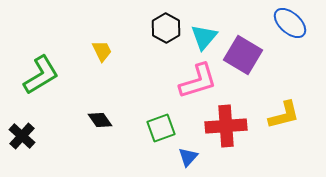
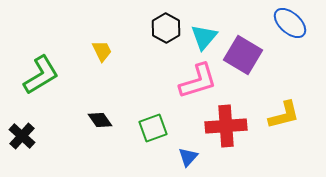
green square: moved 8 px left
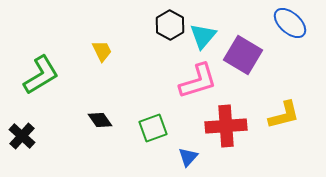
black hexagon: moved 4 px right, 3 px up
cyan triangle: moved 1 px left, 1 px up
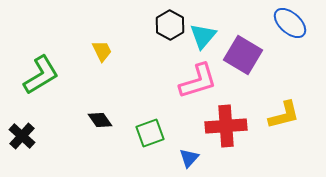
green square: moved 3 px left, 5 px down
blue triangle: moved 1 px right, 1 px down
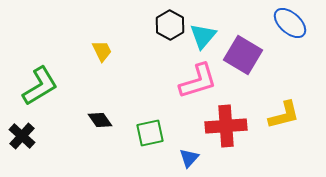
green L-shape: moved 1 px left, 11 px down
green square: rotated 8 degrees clockwise
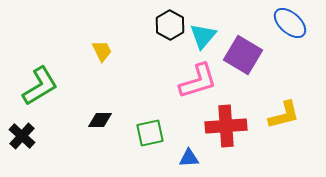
black diamond: rotated 55 degrees counterclockwise
blue triangle: rotated 45 degrees clockwise
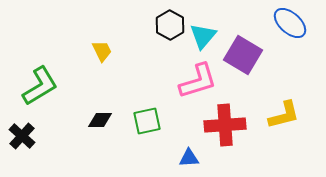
red cross: moved 1 px left, 1 px up
green square: moved 3 px left, 12 px up
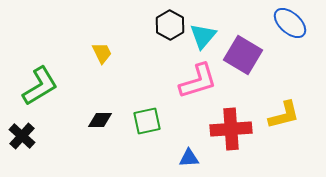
yellow trapezoid: moved 2 px down
red cross: moved 6 px right, 4 px down
